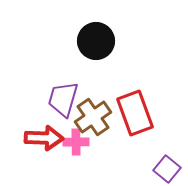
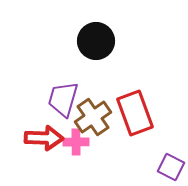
purple square: moved 4 px right, 2 px up; rotated 12 degrees counterclockwise
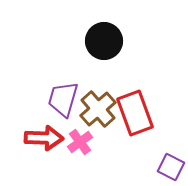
black circle: moved 8 px right
brown cross: moved 5 px right, 8 px up; rotated 6 degrees counterclockwise
pink cross: moved 4 px right; rotated 35 degrees counterclockwise
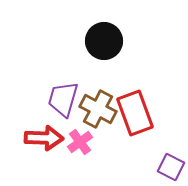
brown cross: rotated 21 degrees counterclockwise
